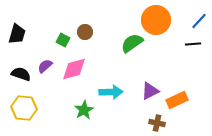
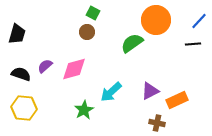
brown circle: moved 2 px right
green square: moved 30 px right, 27 px up
cyan arrow: rotated 140 degrees clockwise
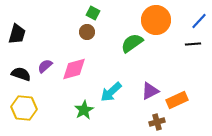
brown cross: moved 1 px up; rotated 28 degrees counterclockwise
